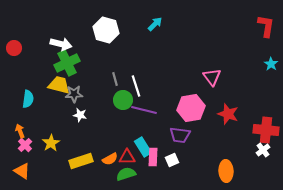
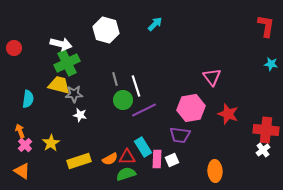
cyan star: rotated 24 degrees counterclockwise
purple line: rotated 40 degrees counterclockwise
pink rectangle: moved 4 px right, 2 px down
yellow rectangle: moved 2 px left
orange ellipse: moved 11 px left
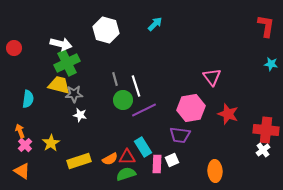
pink rectangle: moved 5 px down
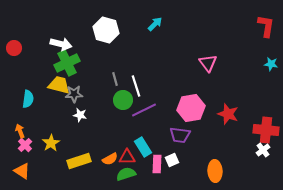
pink triangle: moved 4 px left, 14 px up
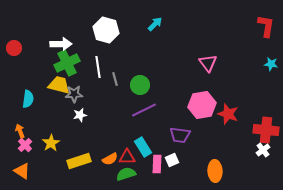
white arrow: rotated 15 degrees counterclockwise
white line: moved 38 px left, 19 px up; rotated 10 degrees clockwise
green circle: moved 17 px right, 15 px up
pink hexagon: moved 11 px right, 3 px up
white star: rotated 24 degrees counterclockwise
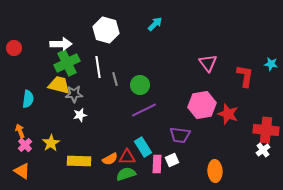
red L-shape: moved 21 px left, 50 px down
yellow rectangle: rotated 20 degrees clockwise
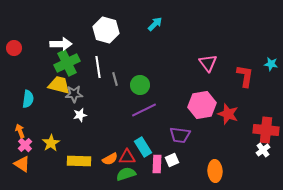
orange triangle: moved 7 px up
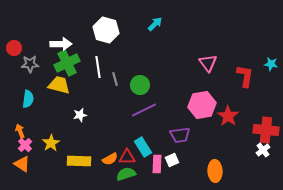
gray star: moved 44 px left, 30 px up
red star: moved 2 px down; rotated 15 degrees clockwise
purple trapezoid: rotated 15 degrees counterclockwise
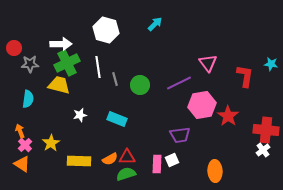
purple line: moved 35 px right, 27 px up
cyan rectangle: moved 26 px left, 28 px up; rotated 36 degrees counterclockwise
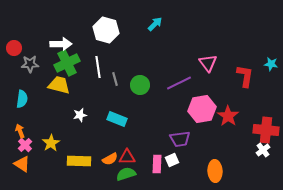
cyan semicircle: moved 6 px left
pink hexagon: moved 4 px down
purple trapezoid: moved 4 px down
